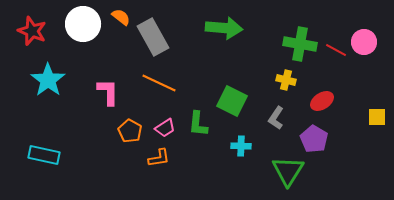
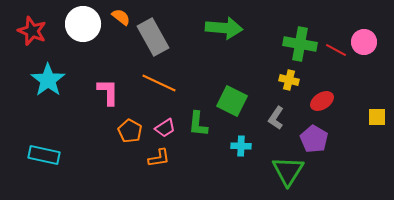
yellow cross: moved 3 px right
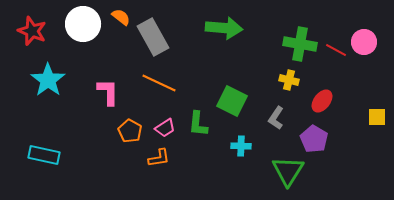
red ellipse: rotated 20 degrees counterclockwise
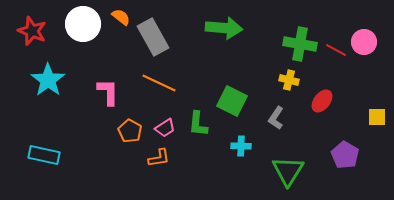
purple pentagon: moved 31 px right, 16 px down
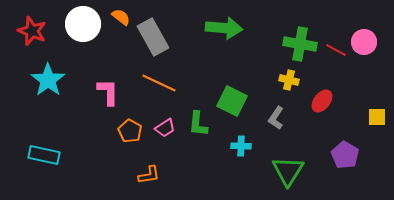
orange L-shape: moved 10 px left, 17 px down
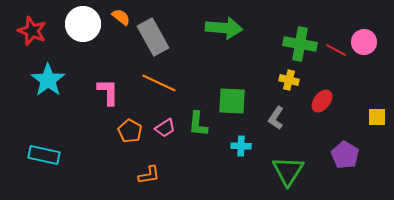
green square: rotated 24 degrees counterclockwise
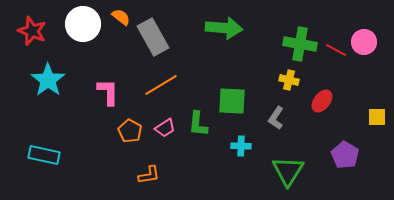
orange line: moved 2 px right, 2 px down; rotated 56 degrees counterclockwise
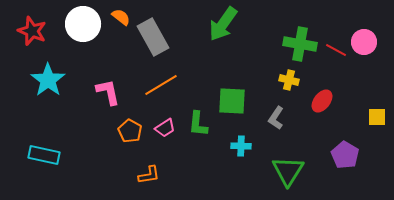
green arrow: moved 1 px left, 4 px up; rotated 120 degrees clockwise
pink L-shape: rotated 12 degrees counterclockwise
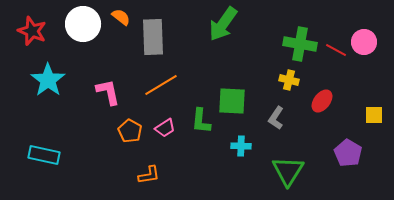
gray rectangle: rotated 27 degrees clockwise
yellow square: moved 3 px left, 2 px up
green L-shape: moved 3 px right, 3 px up
purple pentagon: moved 3 px right, 2 px up
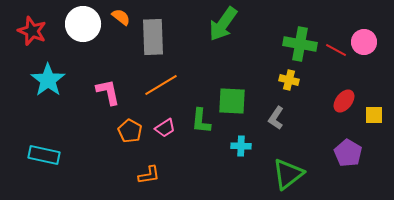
red ellipse: moved 22 px right
green triangle: moved 3 px down; rotated 20 degrees clockwise
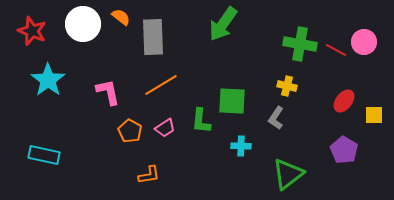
yellow cross: moved 2 px left, 6 px down
purple pentagon: moved 4 px left, 3 px up
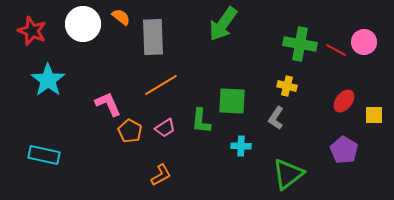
pink L-shape: moved 12 px down; rotated 12 degrees counterclockwise
orange L-shape: moved 12 px right; rotated 20 degrees counterclockwise
